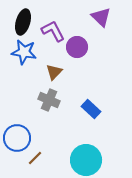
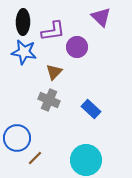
black ellipse: rotated 15 degrees counterclockwise
purple L-shape: rotated 110 degrees clockwise
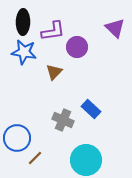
purple triangle: moved 14 px right, 11 px down
gray cross: moved 14 px right, 20 px down
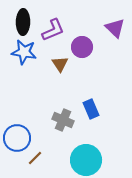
purple L-shape: moved 1 px up; rotated 15 degrees counterclockwise
purple circle: moved 5 px right
brown triangle: moved 6 px right, 8 px up; rotated 18 degrees counterclockwise
blue rectangle: rotated 24 degrees clockwise
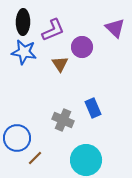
blue rectangle: moved 2 px right, 1 px up
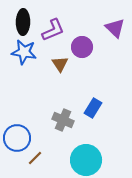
blue rectangle: rotated 54 degrees clockwise
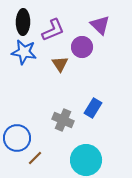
purple triangle: moved 15 px left, 3 px up
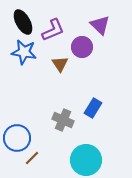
black ellipse: rotated 30 degrees counterclockwise
brown line: moved 3 px left
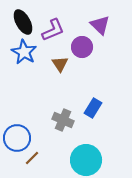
blue star: rotated 20 degrees clockwise
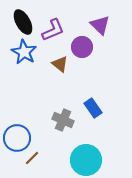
brown triangle: rotated 18 degrees counterclockwise
blue rectangle: rotated 66 degrees counterclockwise
